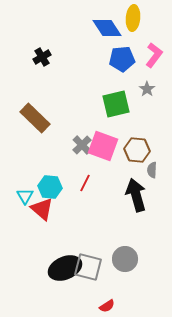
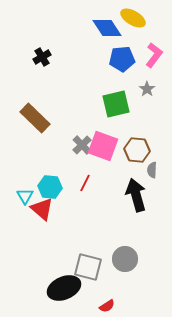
yellow ellipse: rotated 65 degrees counterclockwise
black ellipse: moved 1 px left, 20 px down
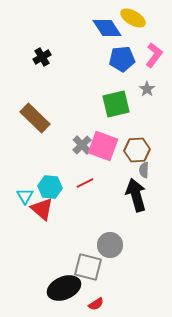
brown hexagon: rotated 10 degrees counterclockwise
gray semicircle: moved 8 px left
red line: rotated 36 degrees clockwise
gray circle: moved 15 px left, 14 px up
red semicircle: moved 11 px left, 2 px up
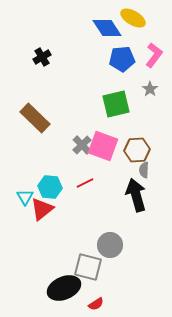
gray star: moved 3 px right
cyan triangle: moved 1 px down
red triangle: rotated 40 degrees clockwise
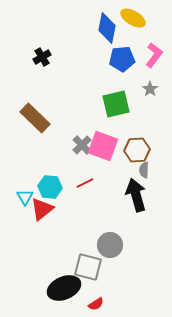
blue diamond: rotated 44 degrees clockwise
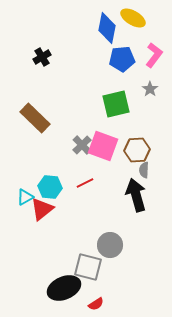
cyan triangle: rotated 30 degrees clockwise
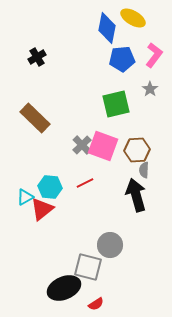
black cross: moved 5 px left
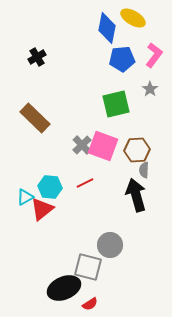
red semicircle: moved 6 px left
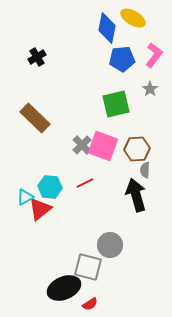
brown hexagon: moved 1 px up
gray semicircle: moved 1 px right
red triangle: moved 2 px left
